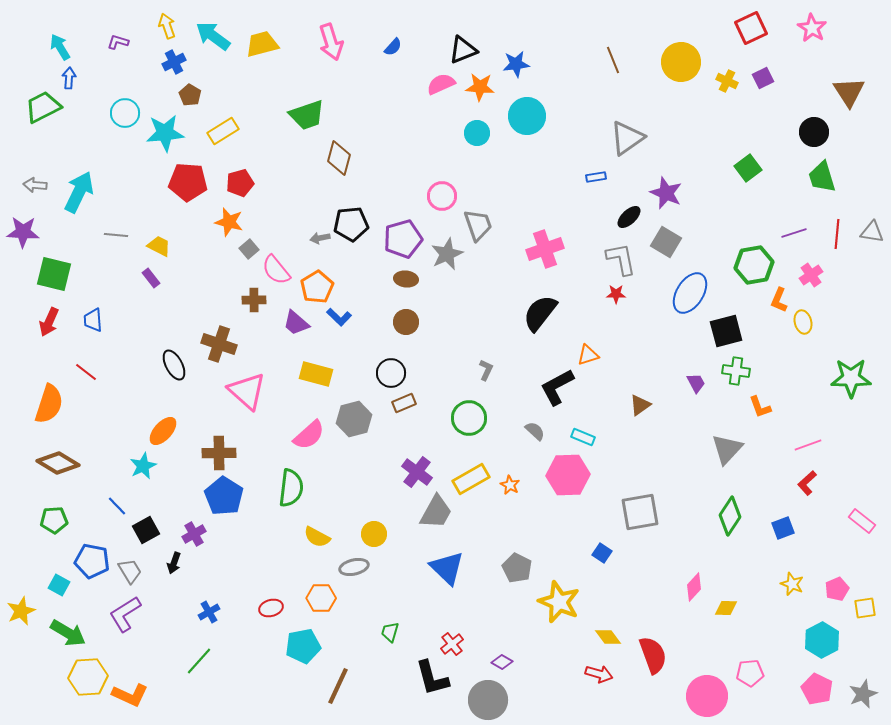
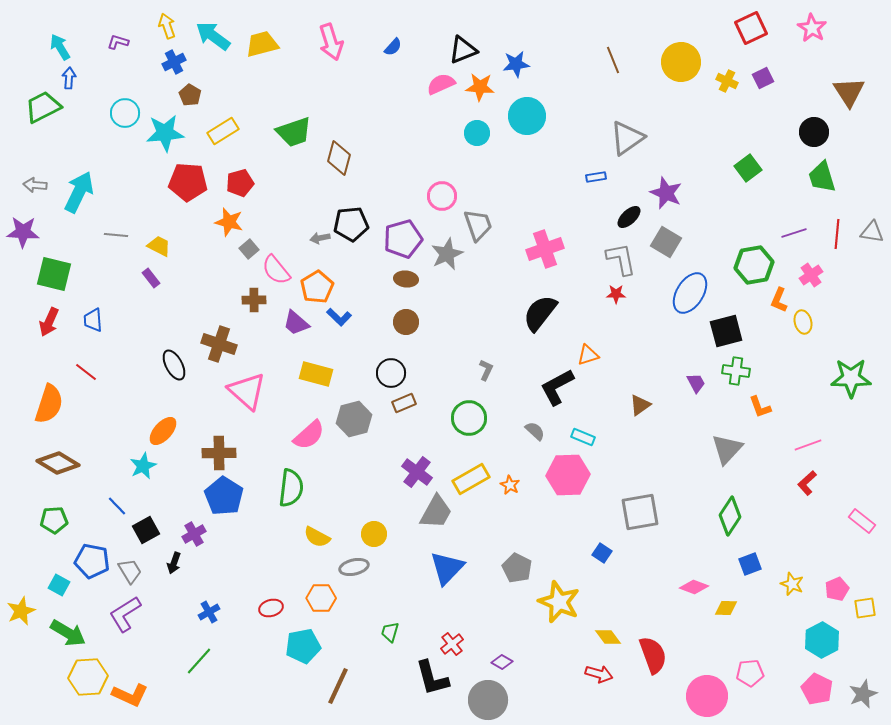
green trapezoid at (307, 115): moved 13 px left, 17 px down
blue square at (783, 528): moved 33 px left, 36 px down
blue triangle at (447, 568): rotated 30 degrees clockwise
pink diamond at (694, 587): rotated 68 degrees clockwise
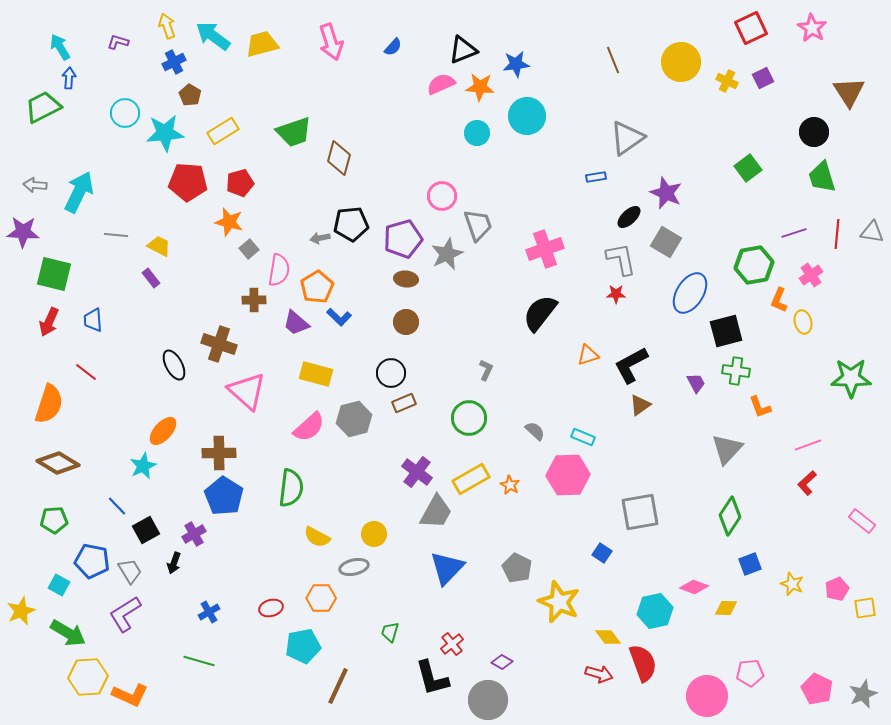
pink semicircle at (276, 270): moved 3 px right; rotated 132 degrees counterclockwise
black L-shape at (557, 387): moved 74 px right, 22 px up
pink semicircle at (309, 435): moved 8 px up
cyan hexagon at (822, 640): moved 167 px left, 29 px up; rotated 16 degrees clockwise
red semicircle at (653, 655): moved 10 px left, 8 px down
green line at (199, 661): rotated 64 degrees clockwise
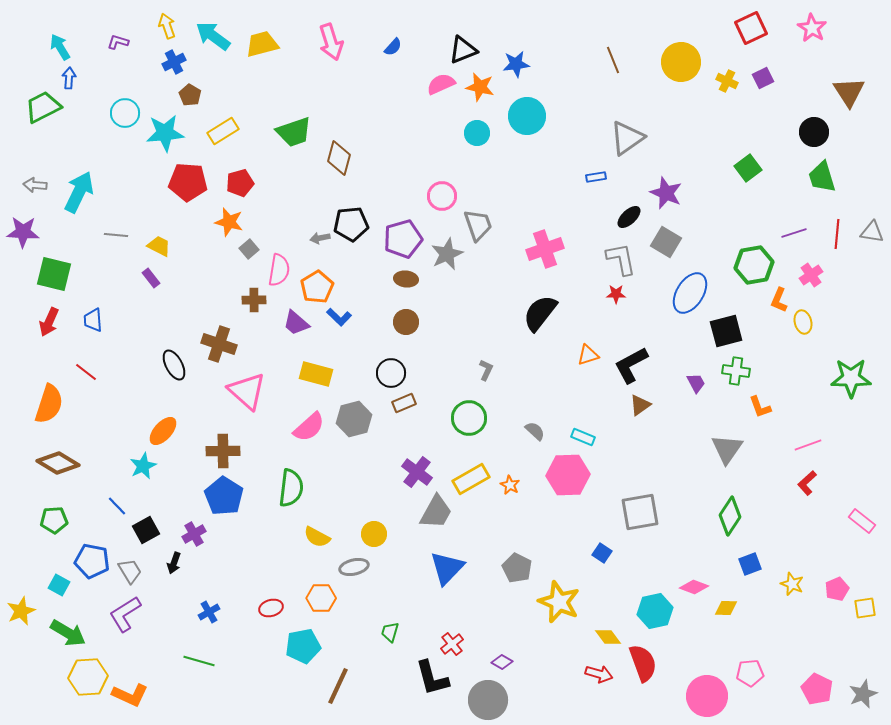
orange star at (480, 87): rotated 8 degrees clockwise
gray triangle at (727, 449): rotated 8 degrees counterclockwise
brown cross at (219, 453): moved 4 px right, 2 px up
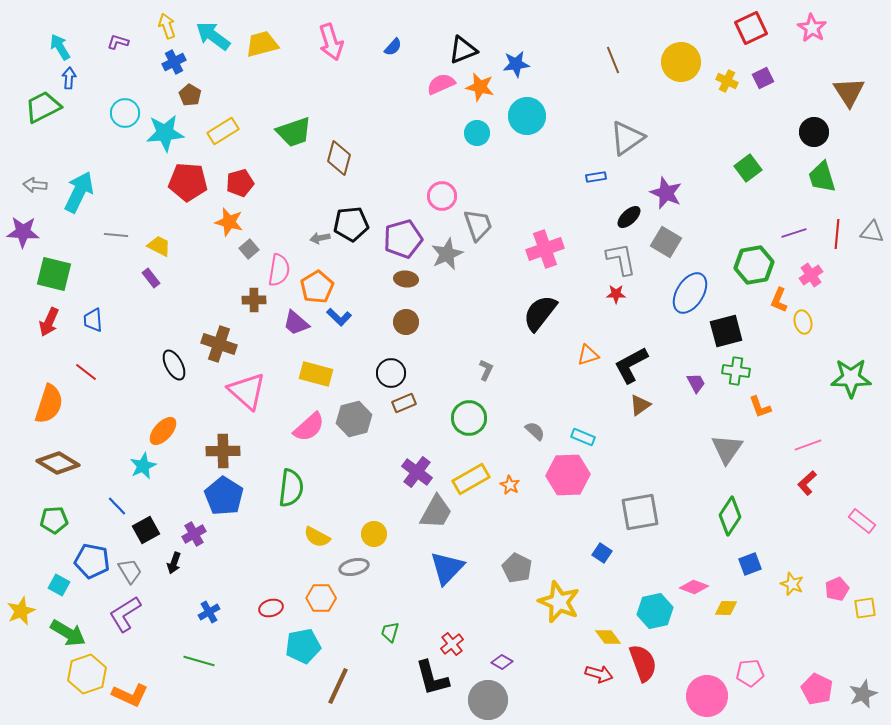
yellow hexagon at (88, 677): moved 1 px left, 3 px up; rotated 15 degrees counterclockwise
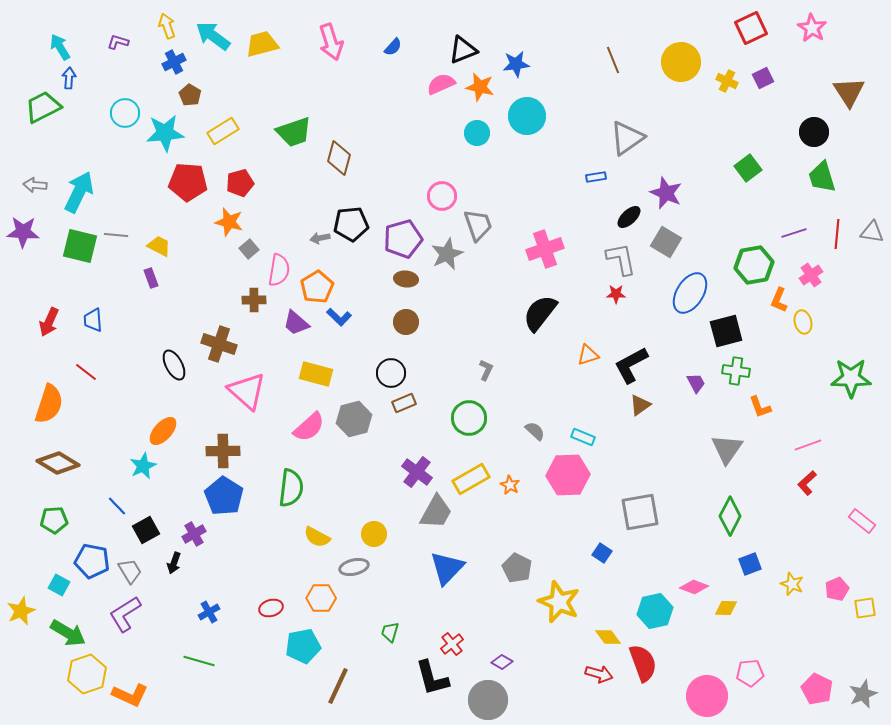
green square at (54, 274): moved 26 px right, 28 px up
purple rectangle at (151, 278): rotated 18 degrees clockwise
green diamond at (730, 516): rotated 6 degrees counterclockwise
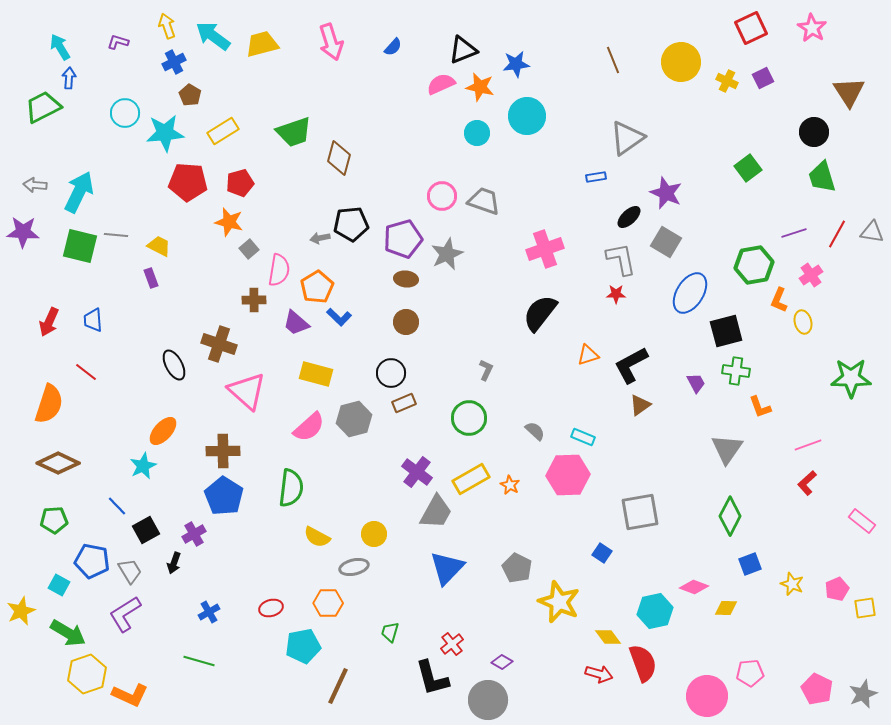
gray trapezoid at (478, 225): moved 6 px right, 24 px up; rotated 52 degrees counterclockwise
red line at (837, 234): rotated 24 degrees clockwise
brown diamond at (58, 463): rotated 6 degrees counterclockwise
orange hexagon at (321, 598): moved 7 px right, 5 px down
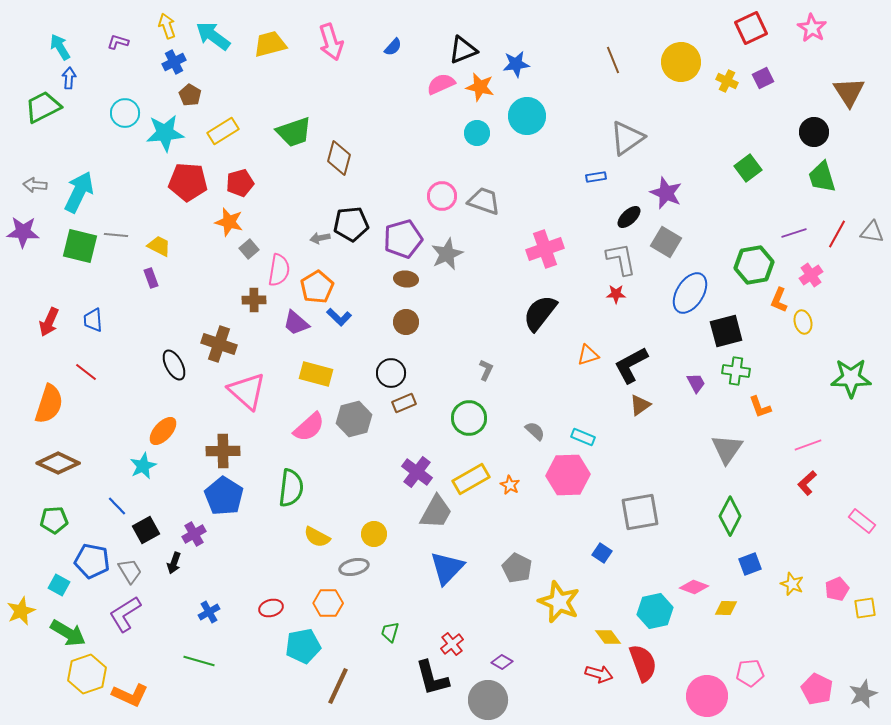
yellow trapezoid at (262, 44): moved 8 px right
